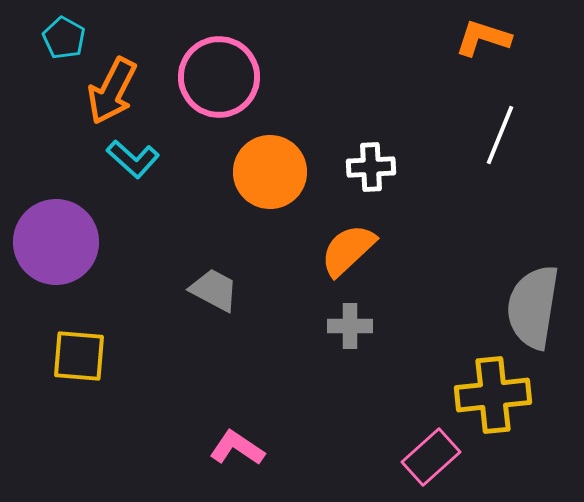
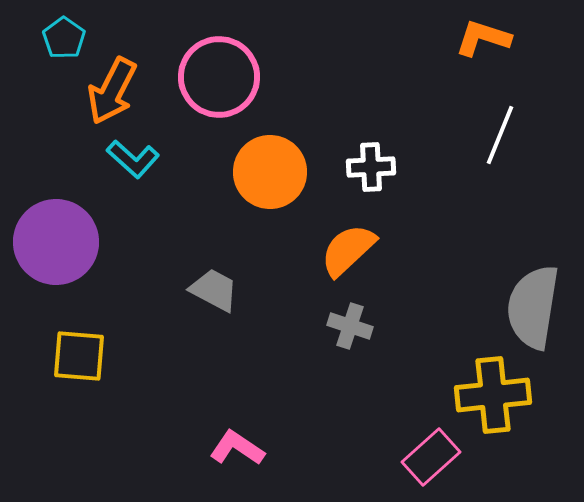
cyan pentagon: rotated 6 degrees clockwise
gray cross: rotated 18 degrees clockwise
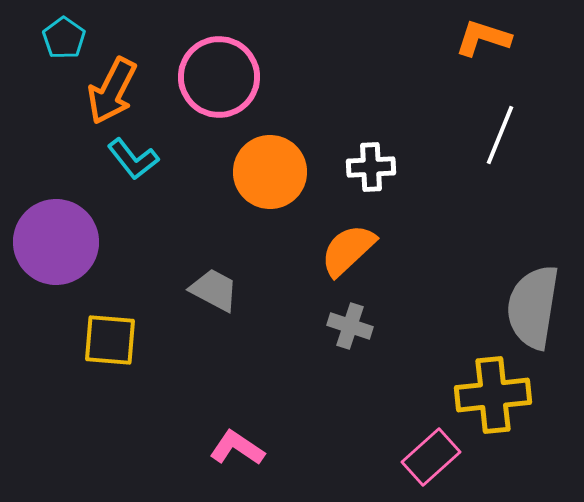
cyan L-shape: rotated 10 degrees clockwise
yellow square: moved 31 px right, 16 px up
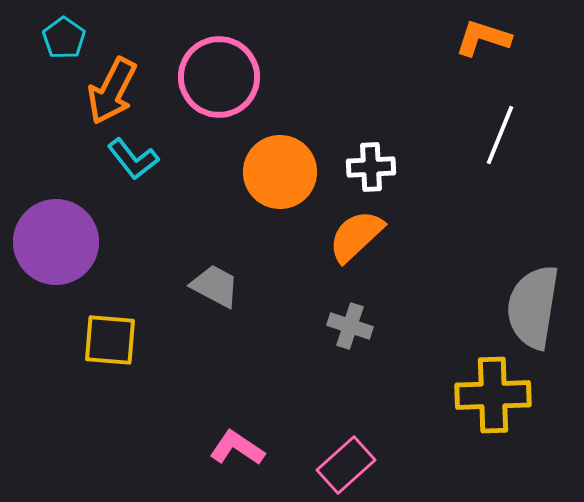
orange circle: moved 10 px right
orange semicircle: moved 8 px right, 14 px up
gray trapezoid: moved 1 px right, 4 px up
yellow cross: rotated 4 degrees clockwise
pink rectangle: moved 85 px left, 8 px down
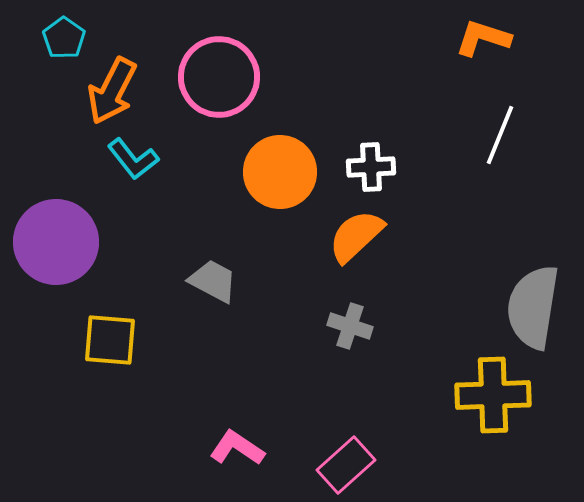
gray trapezoid: moved 2 px left, 5 px up
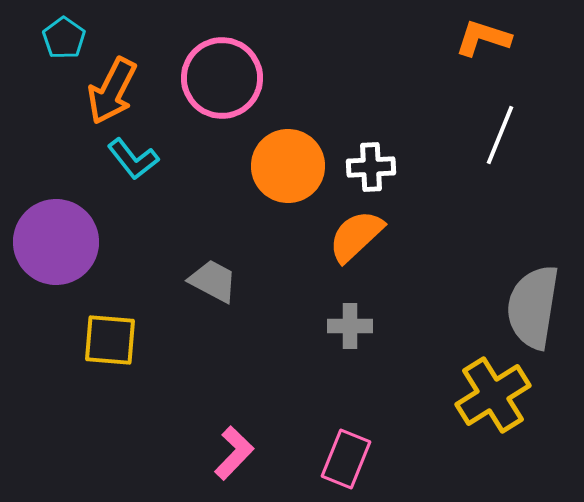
pink circle: moved 3 px right, 1 px down
orange circle: moved 8 px right, 6 px up
gray cross: rotated 18 degrees counterclockwise
yellow cross: rotated 30 degrees counterclockwise
pink L-shape: moved 3 px left, 5 px down; rotated 100 degrees clockwise
pink rectangle: moved 6 px up; rotated 26 degrees counterclockwise
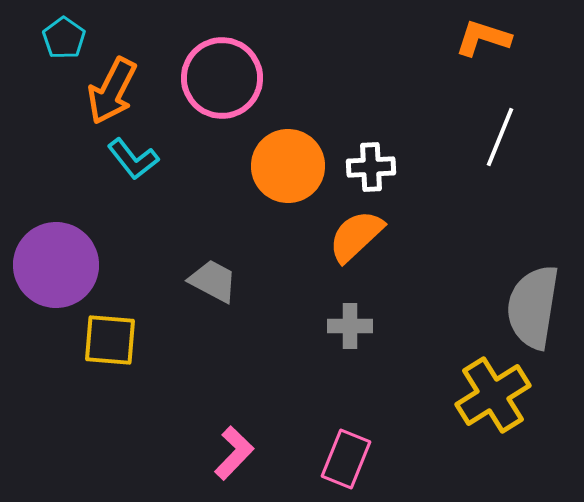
white line: moved 2 px down
purple circle: moved 23 px down
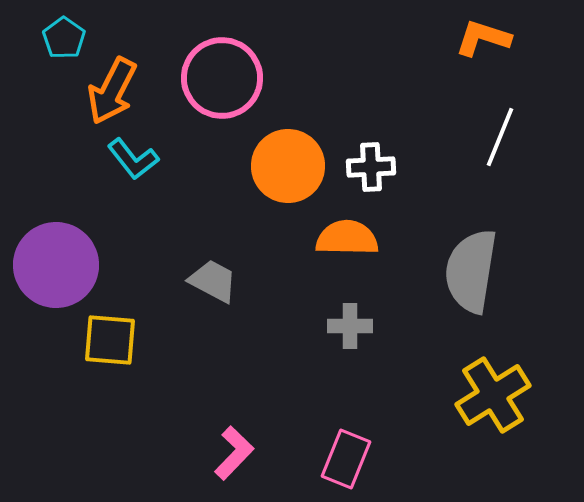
orange semicircle: moved 9 px left, 2 px down; rotated 44 degrees clockwise
gray semicircle: moved 62 px left, 36 px up
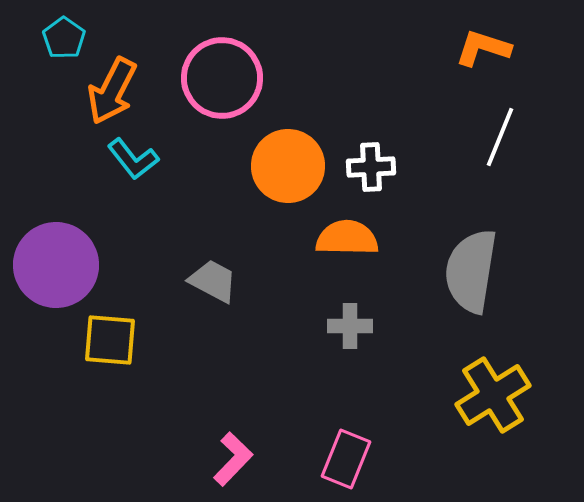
orange L-shape: moved 10 px down
pink L-shape: moved 1 px left, 6 px down
